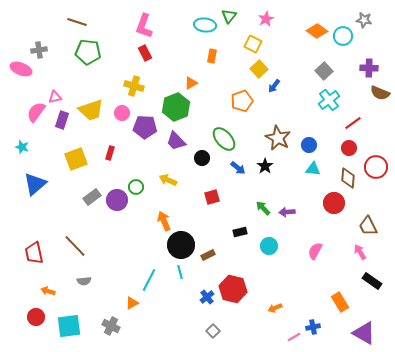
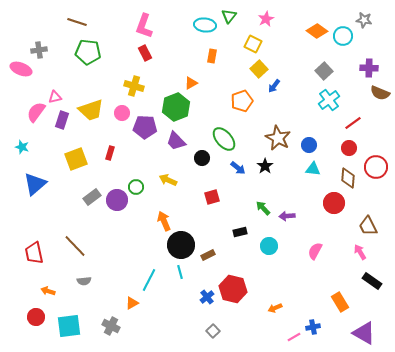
purple arrow at (287, 212): moved 4 px down
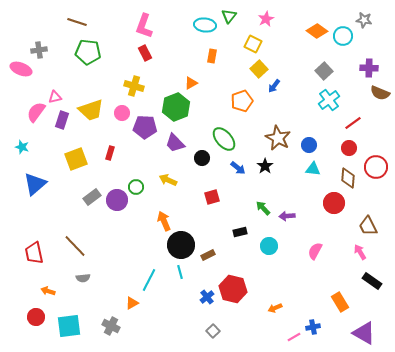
purple trapezoid at (176, 141): moved 1 px left, 2 px down
gray semicircle at (84, 281): moved 1 px left, 3 px up
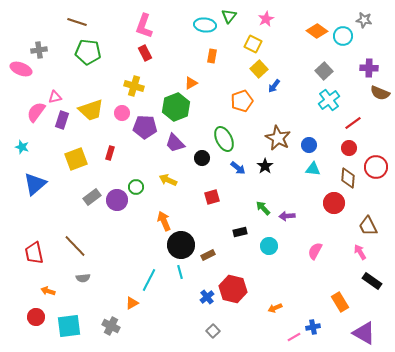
green ellipse at (224, 139): rotated 15 degrees clockwise
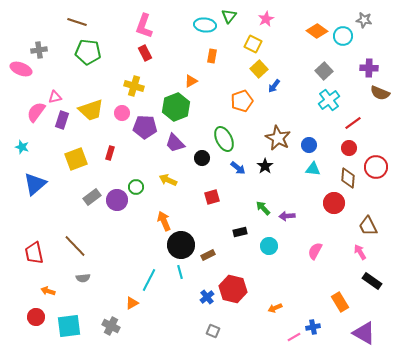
orange triangle at (191, 83): moved 2 px up
gray square at (213, 331): rotated 24 degrees counterclockwise
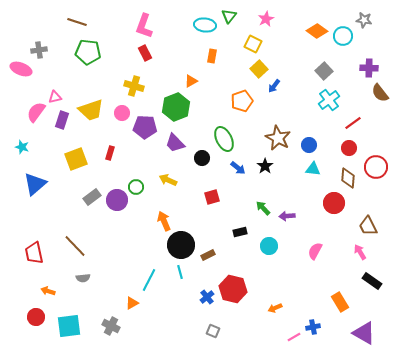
brown semicircle at (380, 93): rotated 30 degrees clockwise
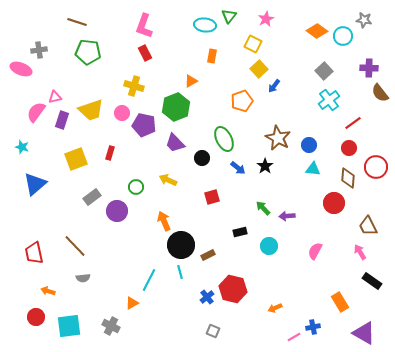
purple pentagon at (145, 127): moved 1 px left, 2 px up; rotated 10 degrees clockwise
purple circle at (117, 200): moved 11 px down
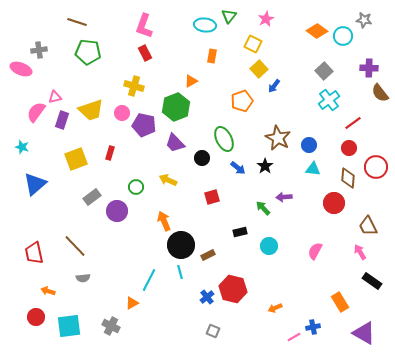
purple arrow at (287, 216): moved 3 px left, 19 px up
